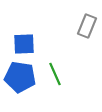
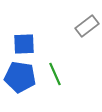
gray rectangle: rotated 30 degrees clockwise
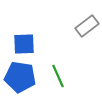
green line: moved 3 px right, 2 px down
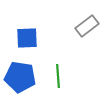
blue square: moved 3 px right, 6 px up
green line: rotated 20 degrees clockwise
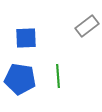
blue square: moved 1 px left
blue pentagon: moved 2 px down
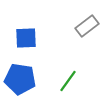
green line: moved 10 px right, 5 px down; rotated 40 degrees clockwise
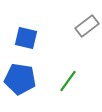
blue square: rotated 15 degrees clockwise
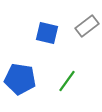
blue square: moved 21 px right, 5 px up
green line: moved 1 px left
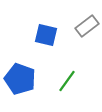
blue square: moved 1 px left, 2 px down
blue pentagon: rotated 12 degrees clockwise
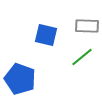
gray rectangle: rotated 40 degrees clockwise
green line: moved 15 px right, 24 px up; rotated 15 degrees clockwise
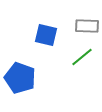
blue pentagon: moved 1 px up
